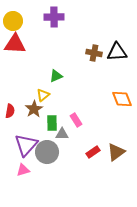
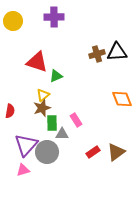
red triangle: moved 22 px right, 18 px down; rotated 15 degrees clockwise
brown cross: moved 3 px right, 1 px down; rotated 28 degrees counterclockwise
brown star: moved 8 px right, 1 px up; rotated 12 degrees clockwise
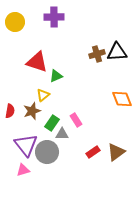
yellow circle: moved 2 px right, 1 px down
brown star: moved 10 px left, 3 px down
green rectangle: rotated 35 degrees clockwise
purple triangle: rotated 20 degrees counterclockwise
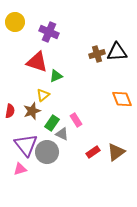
purple cross: moved 5 px left, 15 px down; rotated 24 degrees clockwise
gray triangle: rotated 24 degrees clockwise
pink triangle: moved 3 px left, 1 px up
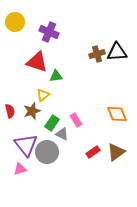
green triangle: rotated 16 degrees clockwise
orange diamond: moved 5 px left, 15 px down
red semicircle: rotated 24 degrees counterclockwise
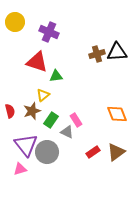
green rectangle: moved 1 px left, 3 px up
gray triangle: moved 5 px right, 2 px up
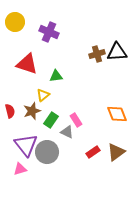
red triangle: moved 10 px left, 2 px down
